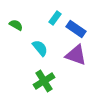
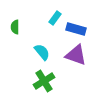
green semicircle: moved 1 px left, 2 px down; rotated 120 degrees counterclockwise
blue rectangle: rotated 18 degrees counterclockwise
cyan semicircle: moved 2 px right, 4 px down
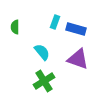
cyan rectangle: moved 4 px down; rotated 16 degrees counterclockwise
purple triangle: moved 2 px right, 4 px down
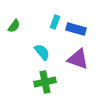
green semicircle: moved 1 px left, 1 px up; rotated 144 degrees counterclockwise
green cross: moved 1 px right, 1 px down; rotated 20 degrees clockwise
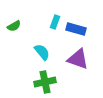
green semicircle: rotated 24 degrees clockwise
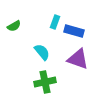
blue rectangle: moved 2 px left, 2 px down
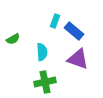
cyan rectangle: moved 1 px up
green semicircle: moved 1 px left, 13 px down
blue rectangle: rotated 24 degrees clockwise
cyan semicircle: rotated 36 degrees clockwise
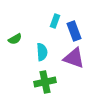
blue rectangle: rotated 30 degrees clockwise
green semicircle: moved 2 px right
purple triangle: moved 4 px left, 1 px up
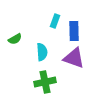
blue rectangle: rotated 18 degrees clockwise
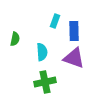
green semicircle: rotated 48 degrees counterclockwise
